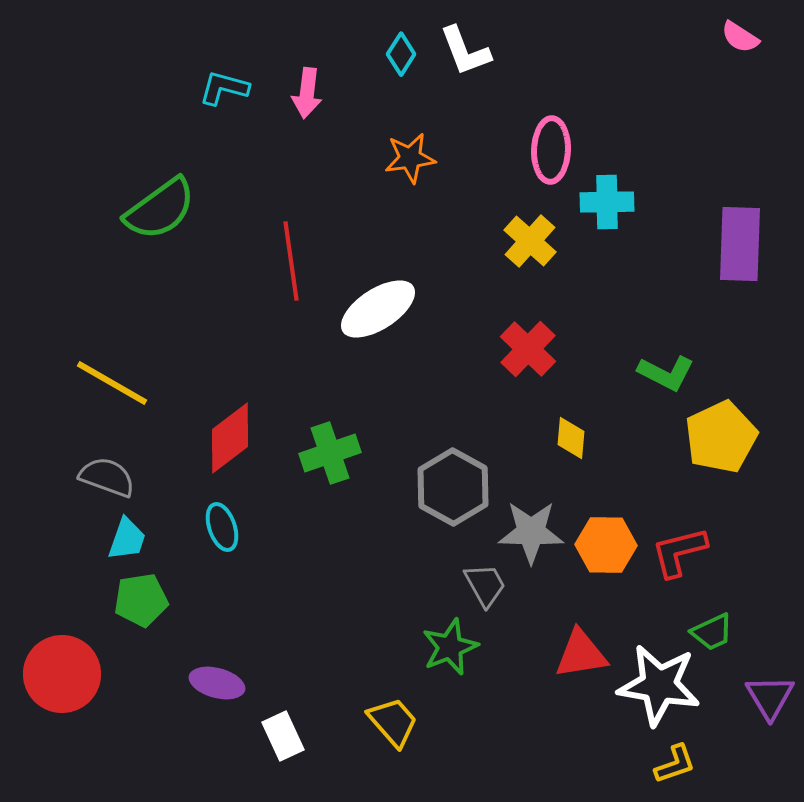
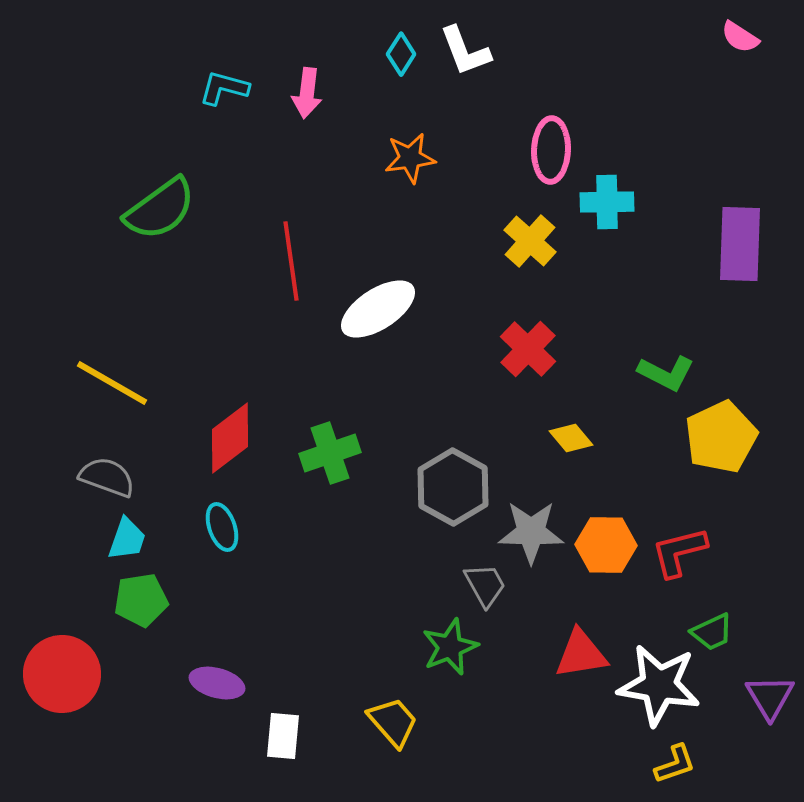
yellow diamond: rotated 45 degrees counterclockwise
white rectangle: rotated 30 degrees clockwise
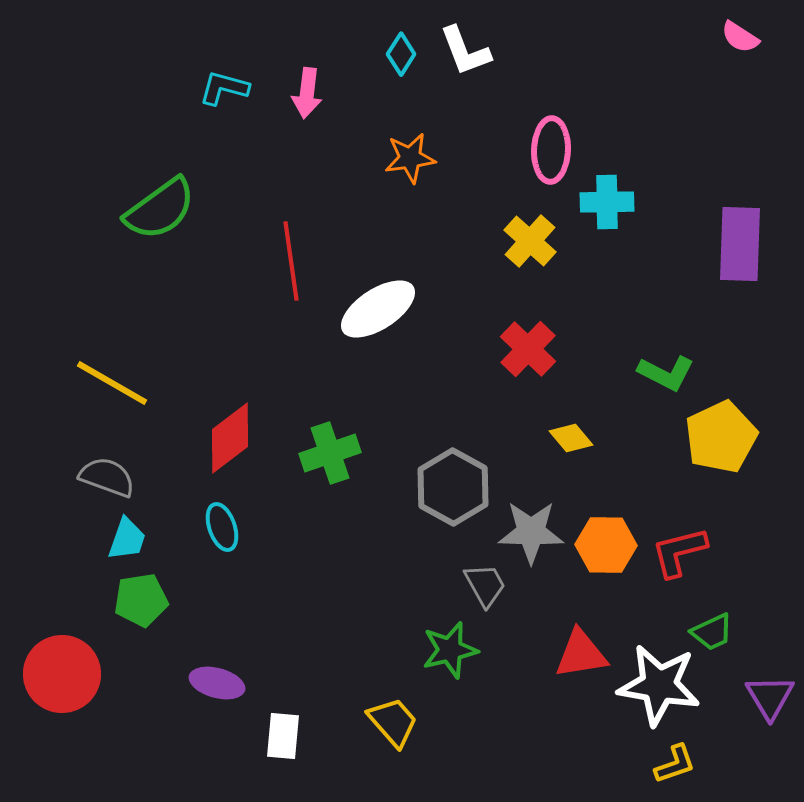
green star: moved 3 px down; rotated 8 degrees clockwise
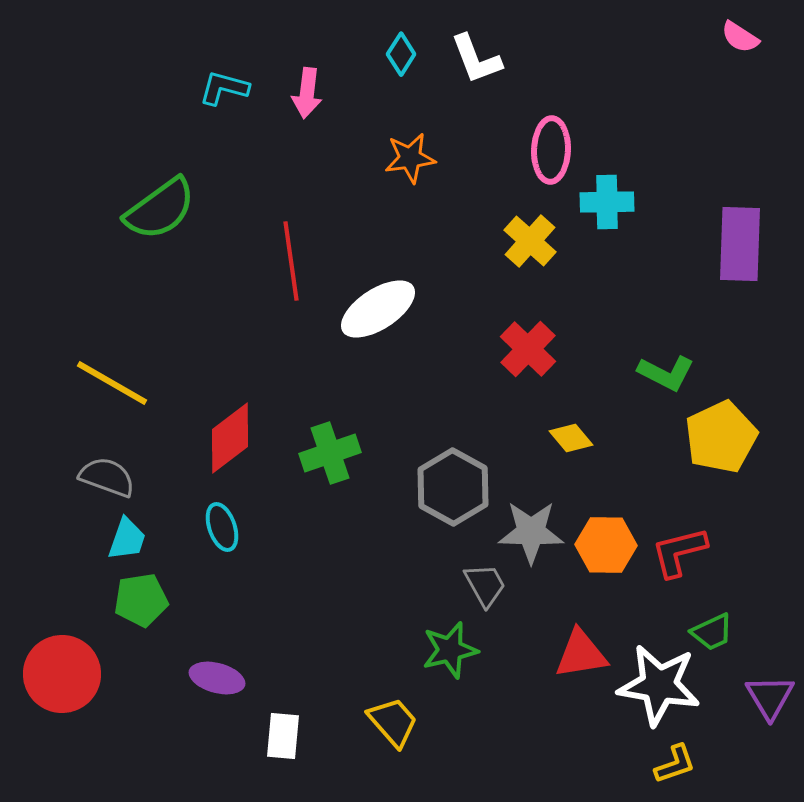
white L-shape: moved 11 px right, 8 px down
purple ellipse: moved 5 px up
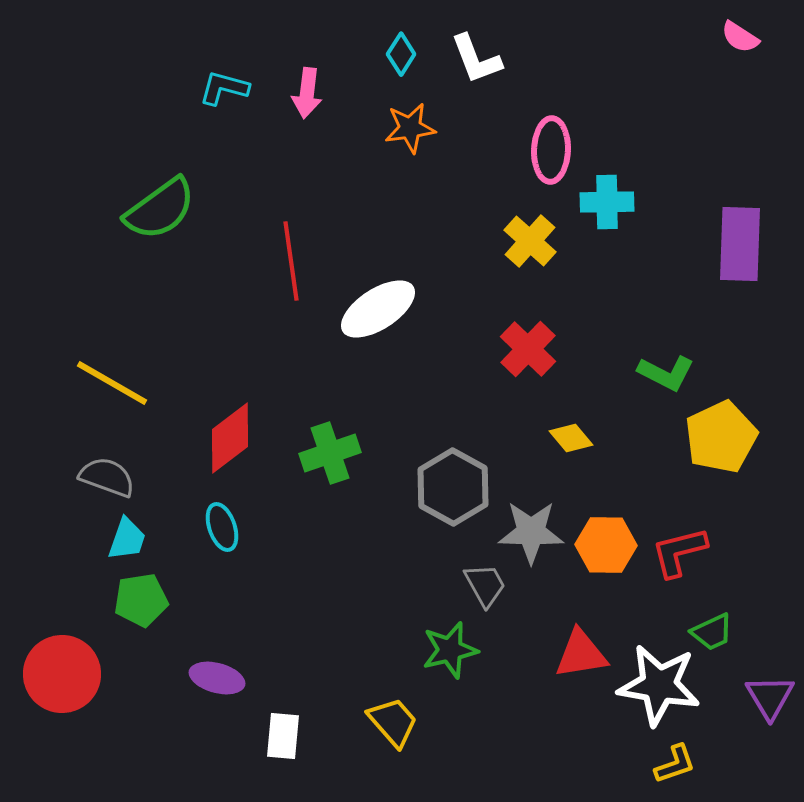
orange star: moved 30 px up
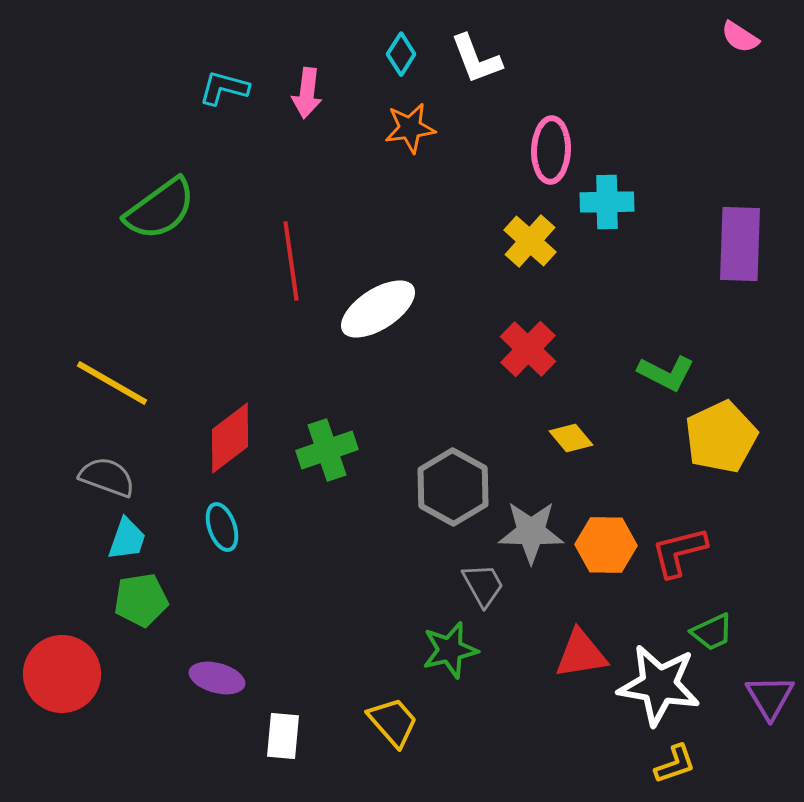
green cross: moved 3 px left, 3 px up
gray trapezoid: moved 2 px left
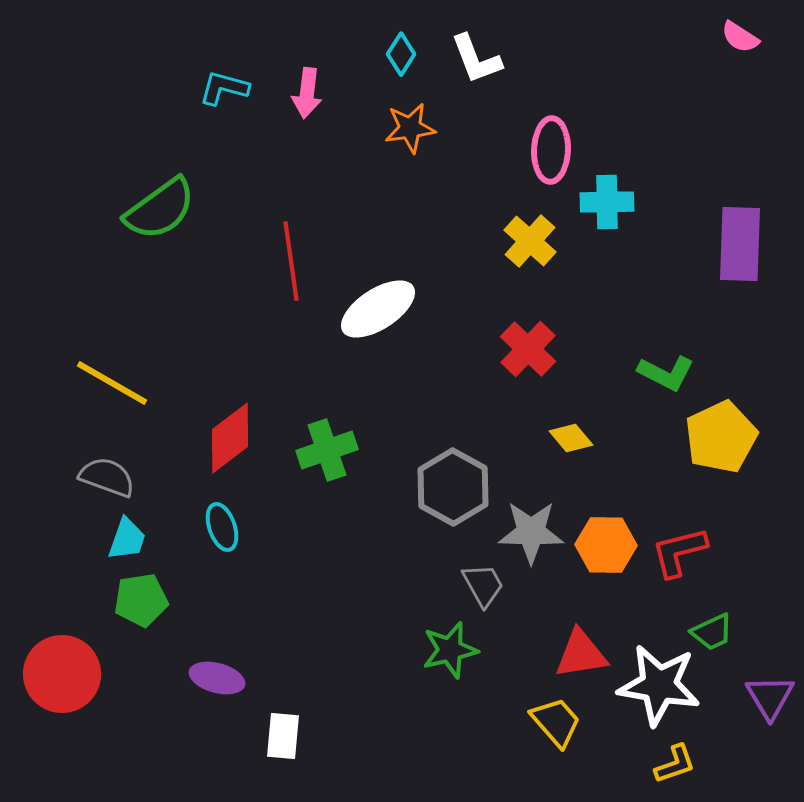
yellow trapezoid: moved 163 px right
